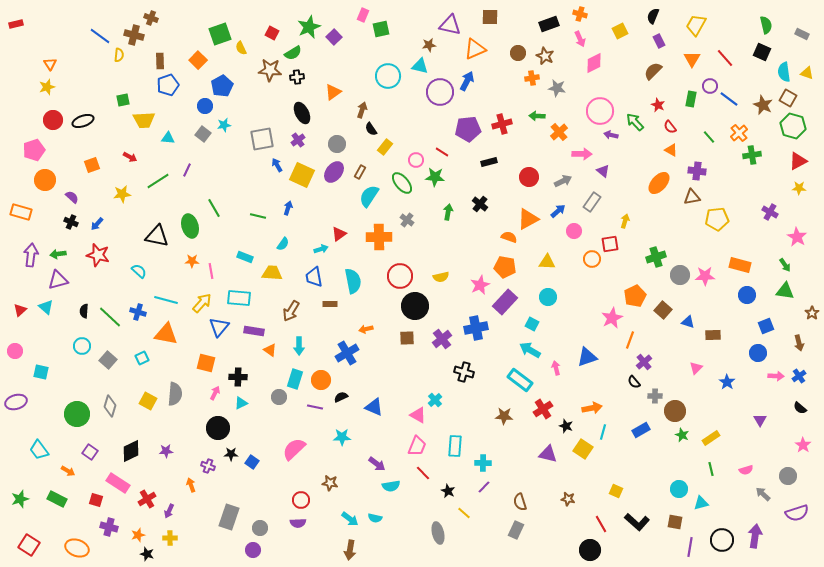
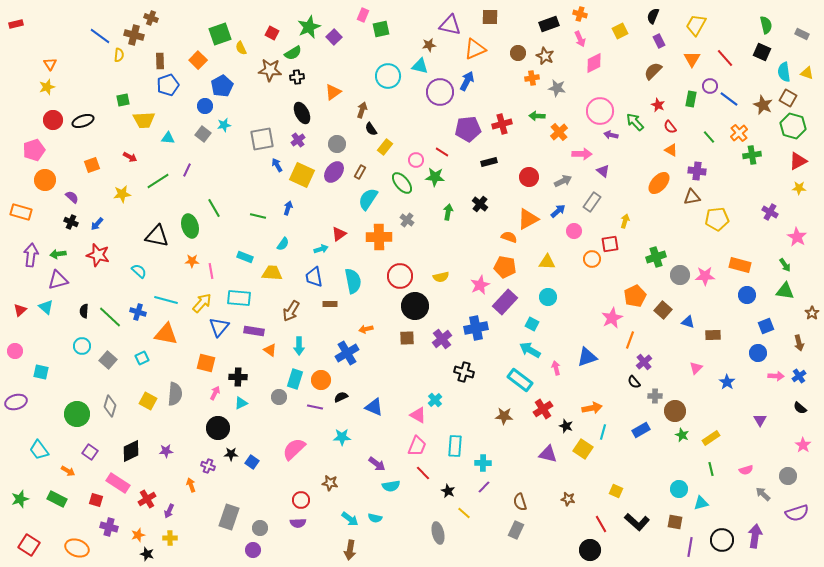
cyan semicircle at (369, 196): moved 1 px left, 3 px down
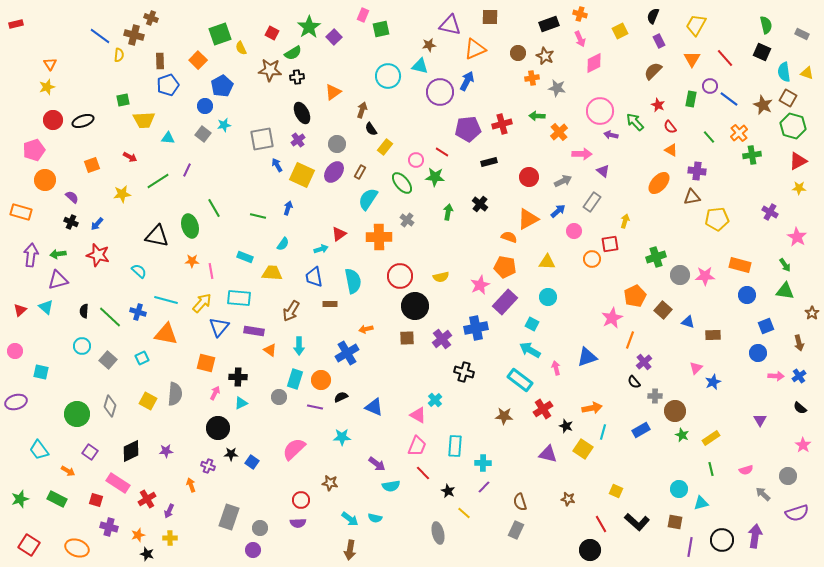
green star at (309, 27): rotated 10 degrees counterclockwise
blue star at (727, 382): moved 14 px left; rotated 14 degrees clockwise
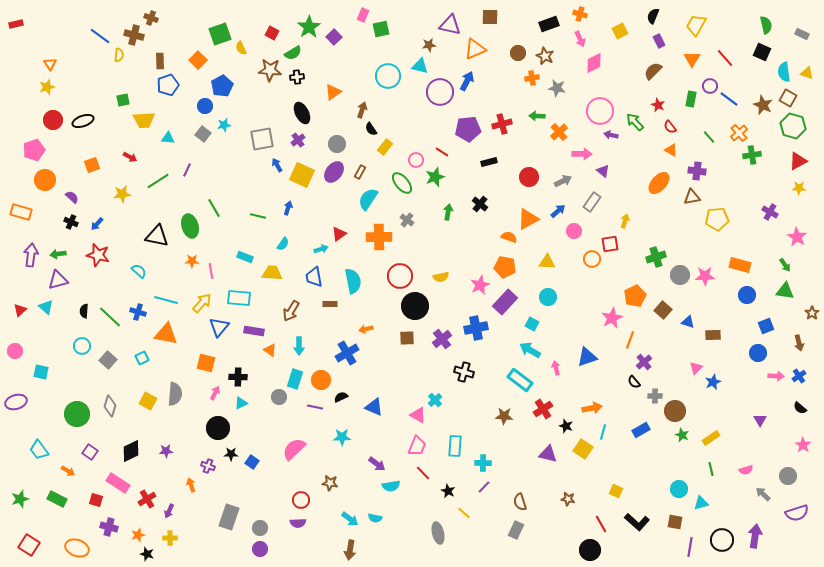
green star at (435, 177): rotated 24 degrees counterclockwise
purple circle at (253, 550): moved 7 px right, 1 px up
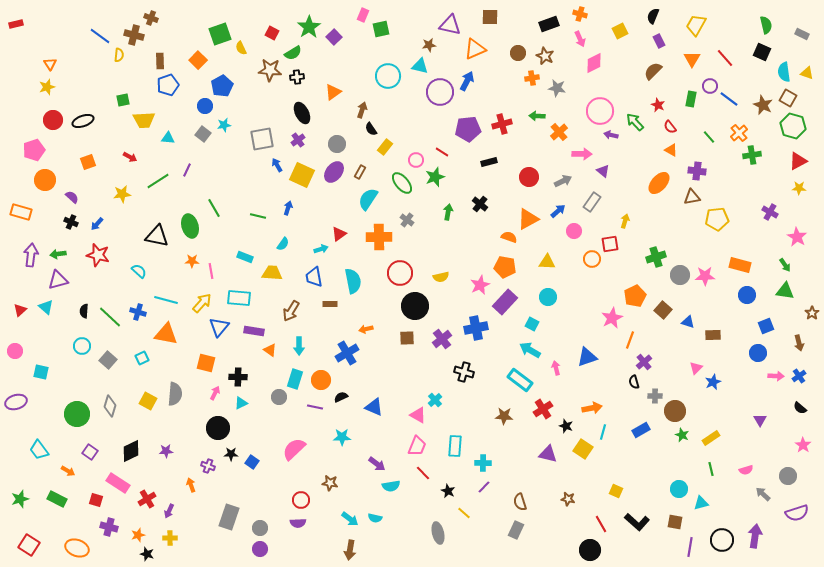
orange square at (92, 165): moved 4 px left, 3 px up
red circle at (400, 276): moved 3 px up
black semicircle at (634, 382): rotated 24 degrees clockwise
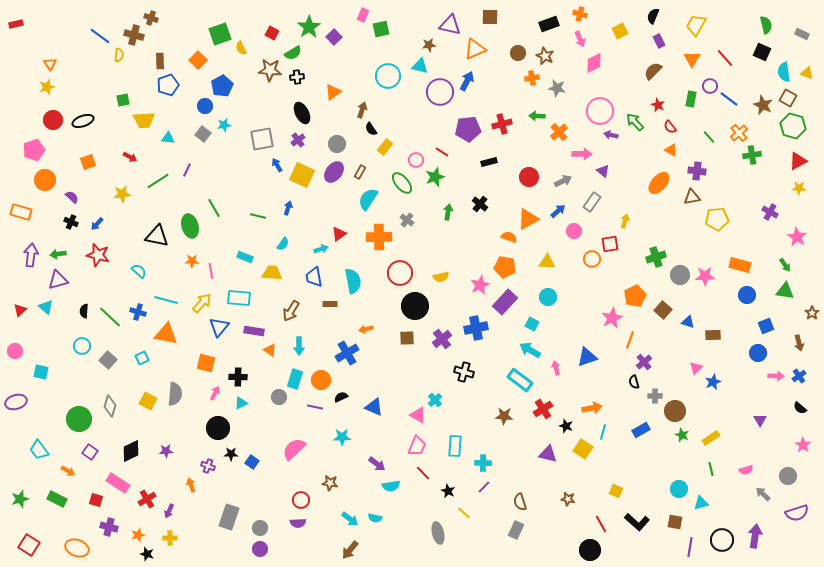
green circle at (77, 414): moved 2 px right, 5 px down
brown arrow at (350, 550): rotated 30 degrees clockwise
